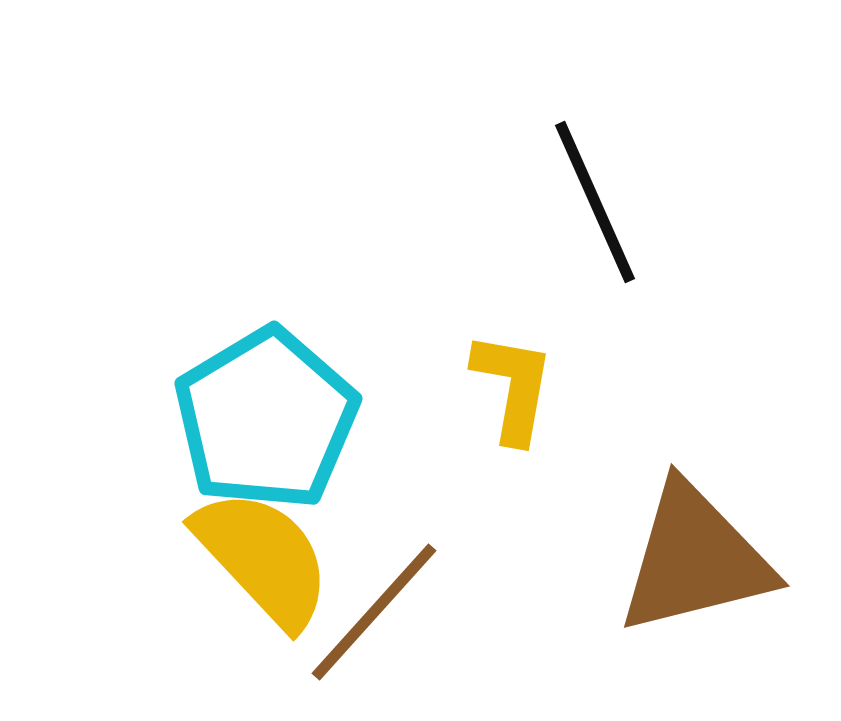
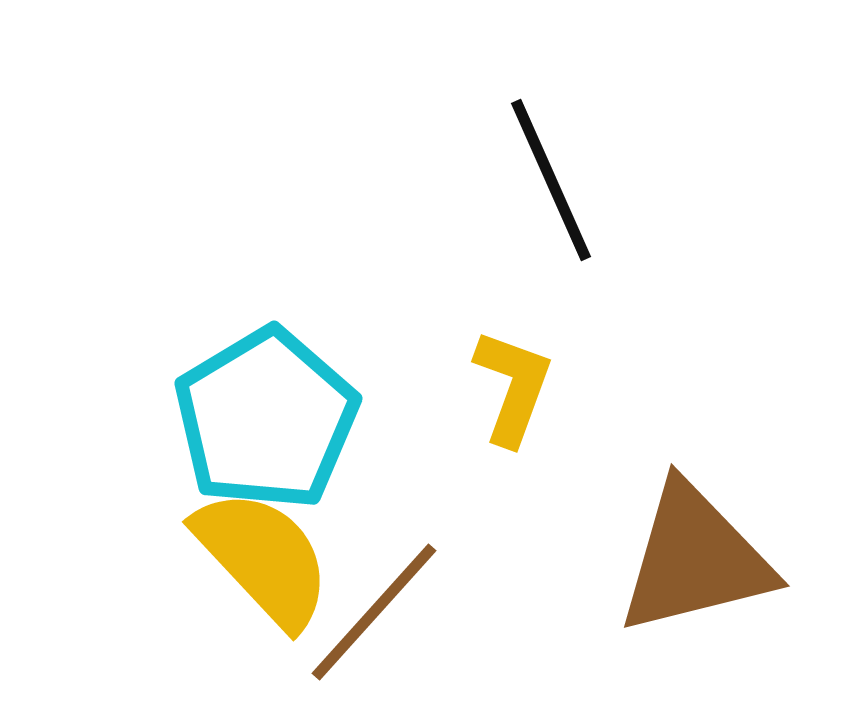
black line: moved 44 px left, 22 px up
yellow L-shape: rotated 10 degrees clockwise
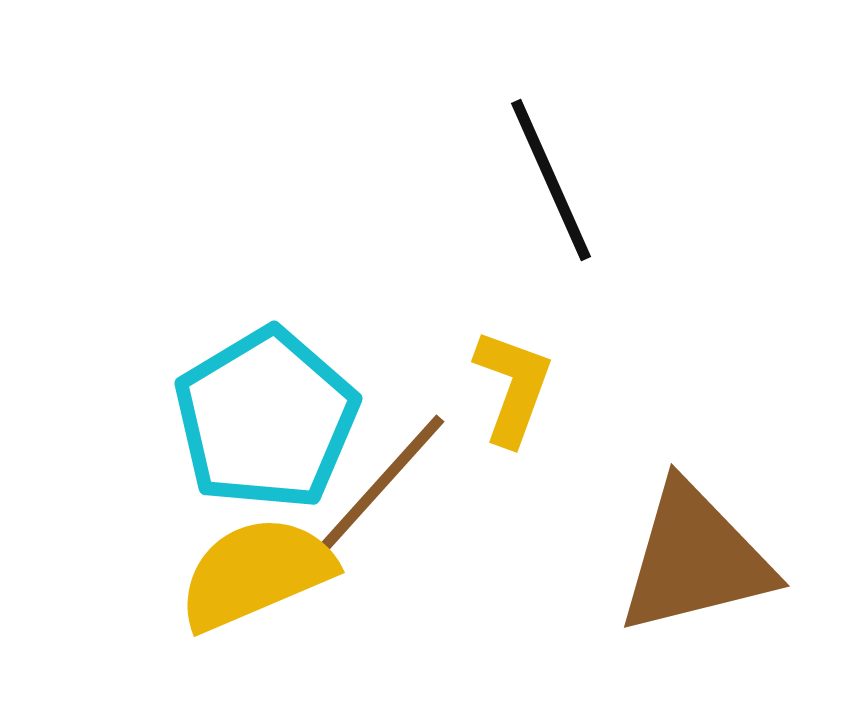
yellow semicircle: moved 7 px left, 15 px down; rotated 70 degrees counterclockwise
brown line: moved 8 px right, 129 px up
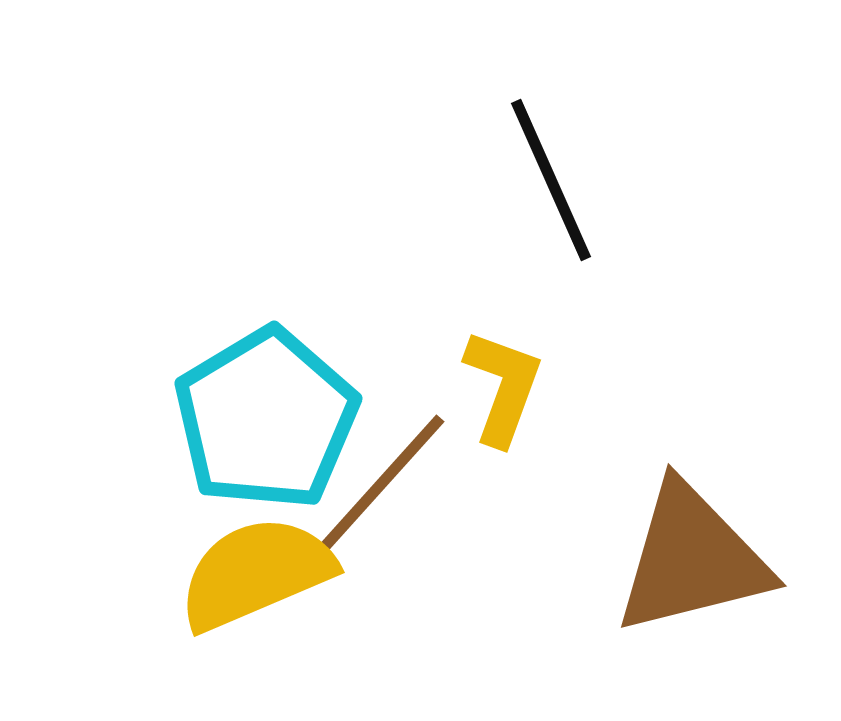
yellow L-shape: moved 10 px left
brown triangle: moved 3 px left
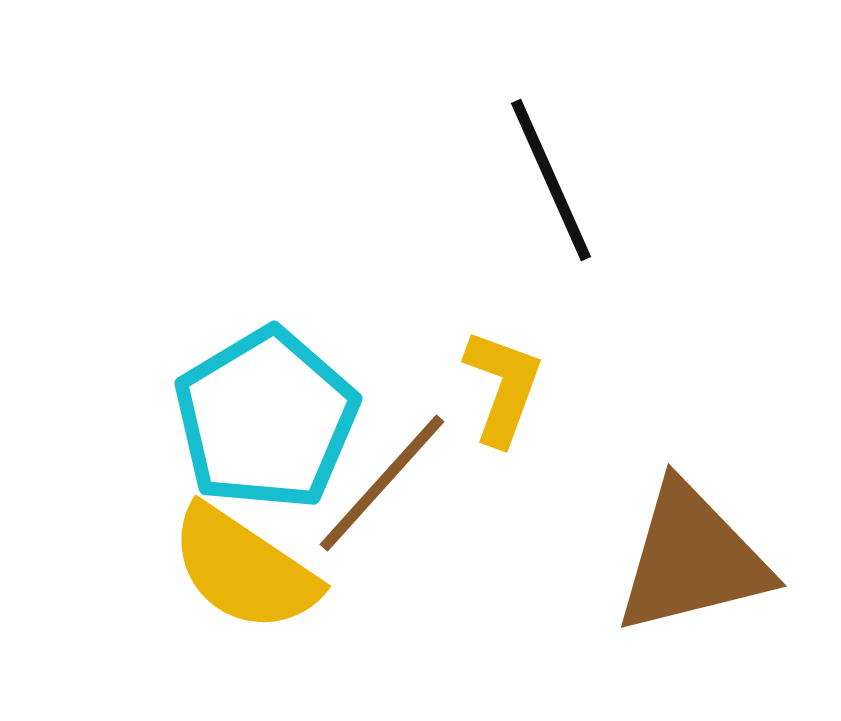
yellow semicircle: moved 12 px left, 4 px up; rotated 123 degrees counterclockwise
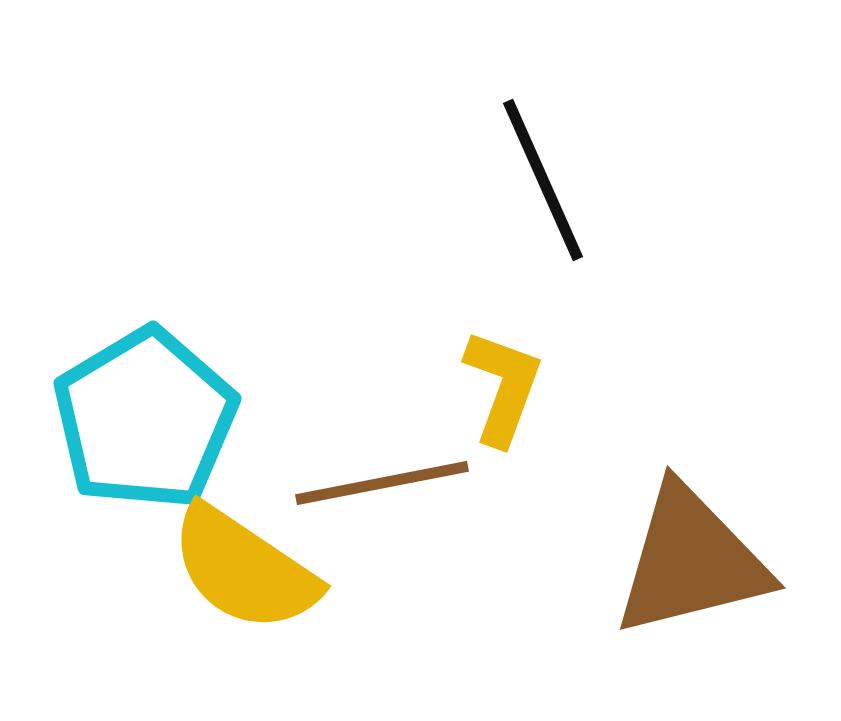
black line: moved 8 px left
cyan pentagon: moved 121 px left
brown line: rotated 37 degrees clockwise
brown triangle: moved 1 px left, 2 px down
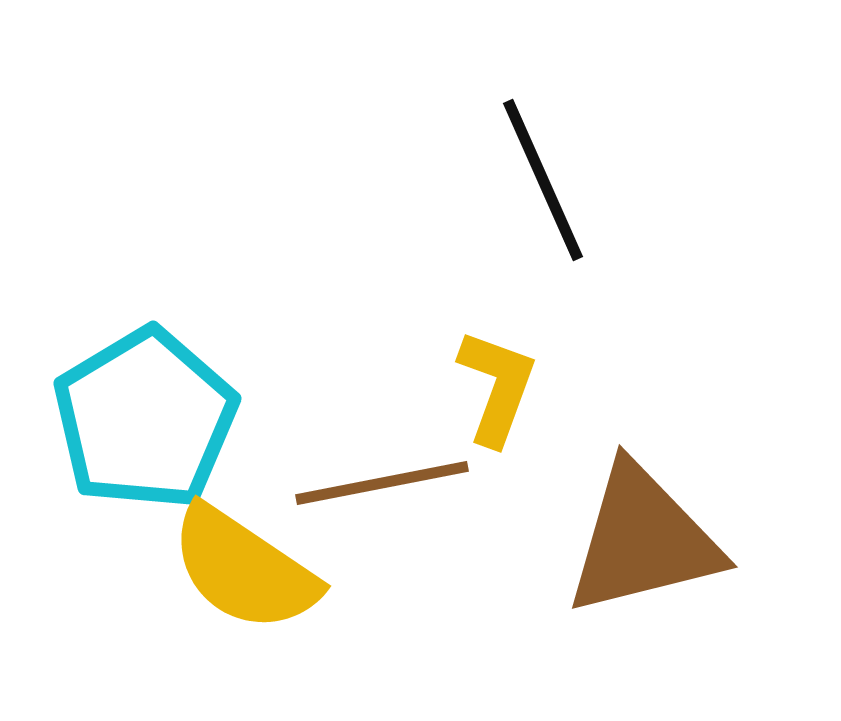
yellow L-shape: moved 6 px left
brown triangle: moved 48 px left, 21 px up
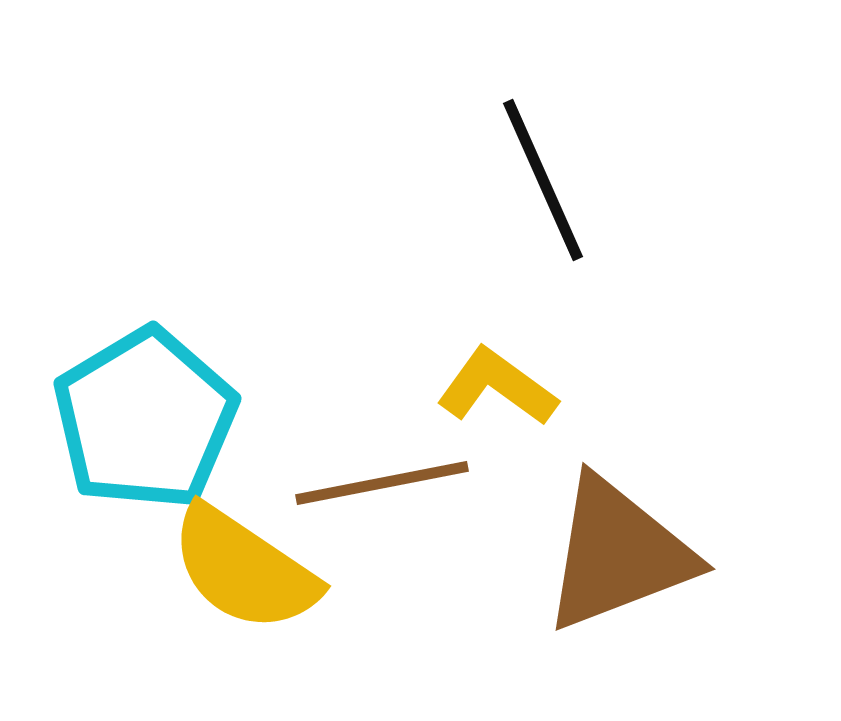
yellow L-shape: rotated 74 degrees counterclockwise
brown triangle: moved 25 px left, 14 px down; rotated 7 degrees counterclockwise
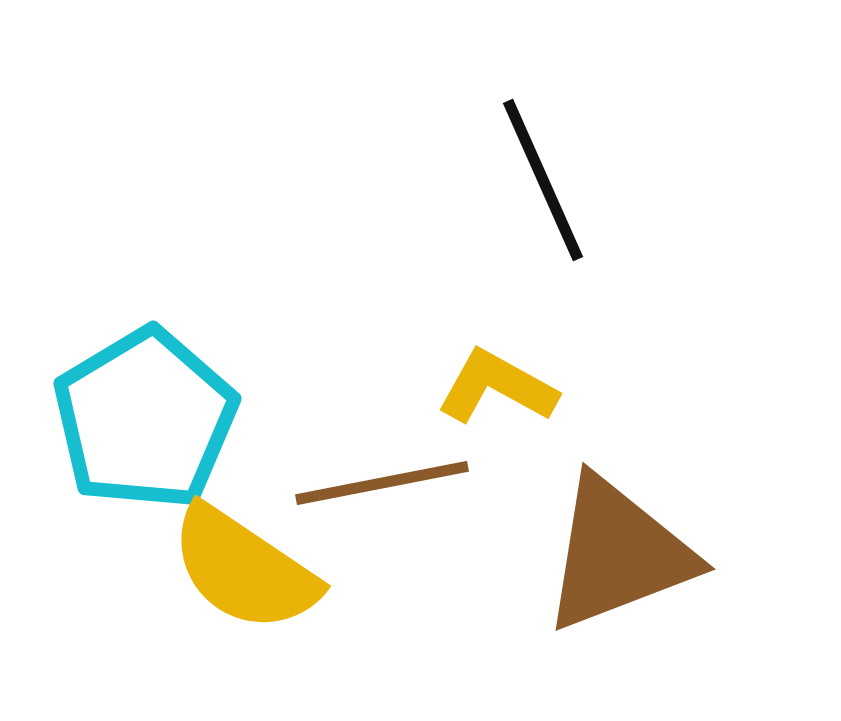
yellow L-shape: rotated 7 degrees counterclockwise
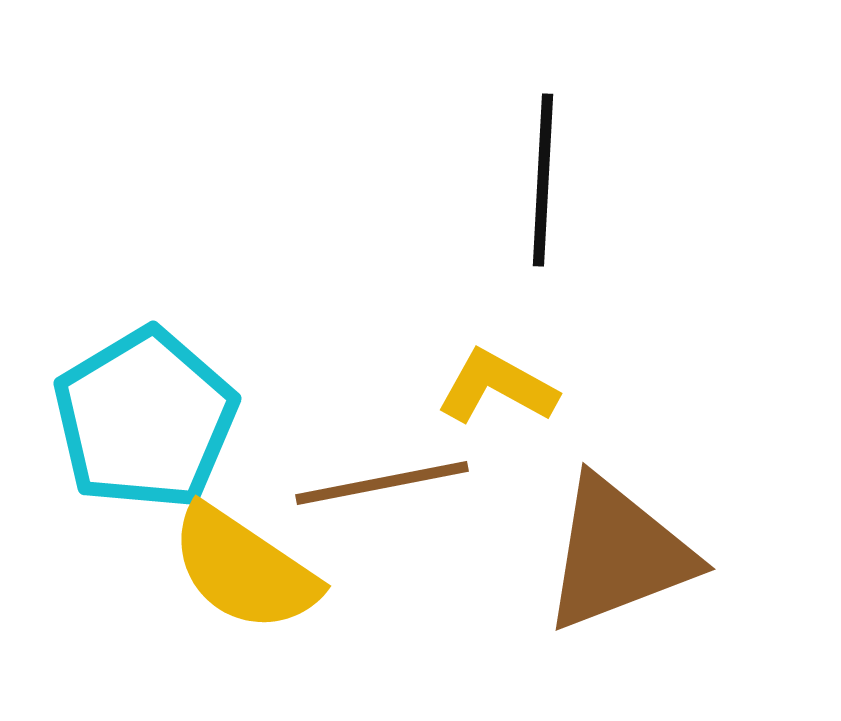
black line: rotated 27 degrees clockwise
